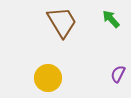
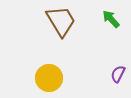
brown trapezoid: moved 1 px left, 1 px up
yellow circle: moved 1 px right
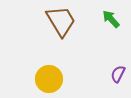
yellow circle: moved 1 px down
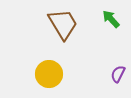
brown trapezoid: moved 2 px right, 3 px down
yellow circle: moved 5 px up
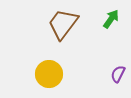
green arrow: rotated 78 degrees clockwise
brown trapezoid: rotated 112 degrees counterclockwise
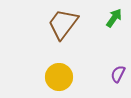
green arrow: moved 3 px right, 1 px up
yellow circle: moved 10 px right, 3 px down
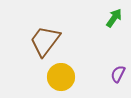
brown trapezoid: moved 18 px left, 17 px down
yellow circle: moved 2 px right
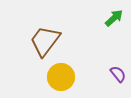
green arrow: rotated 12 degrees clockwise
purple semicircle: rotated 114 degrees clockwise
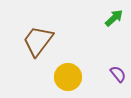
brown trapezoid: moved 7 px left
yellow circle: moved 7 px right
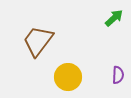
purple semicircle: moved 1 px down; rotated 42 degrees clockwise
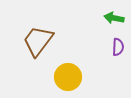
green arrow: rotated 126 degrees counterclockwise
purple semicircle: moved 28 px up
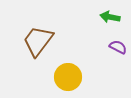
green arrow: moved 4 px left, 1 px up
purple semicircle: rotated 66 degrees counterclockwise
